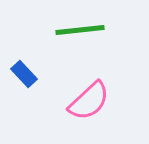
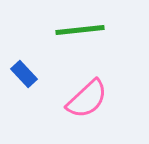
pink semicircle: moved 2 px left, 2 px up
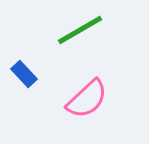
green line: rotated 24 degrees counterclockwise
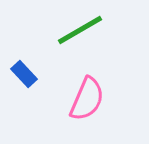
pink semicircle: rotated 24 degrees counterclockwise
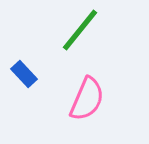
green line: rotated 21 degrees counterclockwise
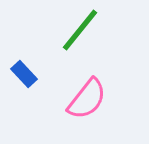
pink semicircle: rotated 15 degrees clockwise
